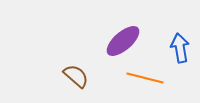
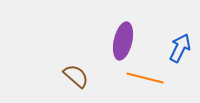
purple ellipse: rotated 36 degrees counterclockwise
blue arrow: rotated 36 degrees clockwise
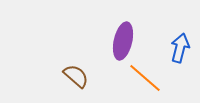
blue arrow: rotated 12 degrees counterclockwise
orange line: rotated 27 degrees clockwise
